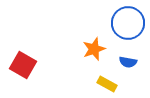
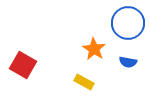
orange star: rotated 20 degrees counterclockwise
yellow rectangle: moved 23 px left, 2 px up
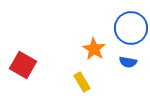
blue circle: moved 3 px right, 5 px down
yellow rectangle: moved 2 px left; rotated 30 degrees clockwise
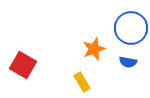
orange star: rotated 20 degrees clockwise
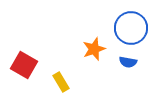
red square: moved 1 px right
yellow rectangle: moved 21 px left
